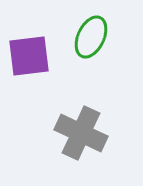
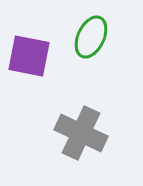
purple square: rotated 18 degrees clockwise
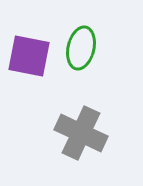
green ellipse: moved 10 px left, 11 px down; rotated 12 degrees counterclockwise
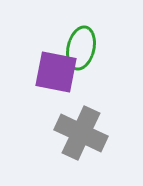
purple square: moved 27 px right, 16 px down
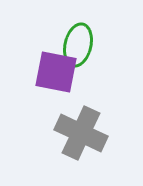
green ellipse: moved 3 px left, 3 px up
